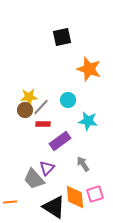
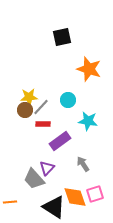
orange diamond: rotated 15 degrees counterclockwise
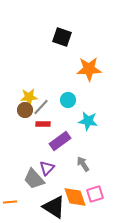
black square: rotated 30 degrees clockwise
orange star: rotated 20 degrees counterclockwise
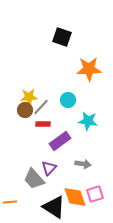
gray arrow: rotated 133 degrees clockwise
purple triangle: moved 2 px right
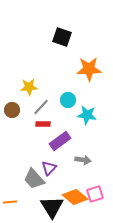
yellow star: moved 10 px up
brown circle: moved 13 px left
cyan star: moved 1 px left, 6 px up
gray arrow: moved 4 px up
orange diamond: rotated 30 degrees counterclockwise
black triangle: moved 2 px left; rotated 25 degrees clockwise
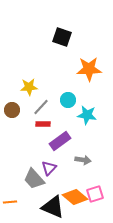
black triangle: moved 1 px right; rotated 35 degrees counterclockwise
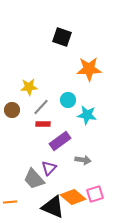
orange diamond: moved 2 px left
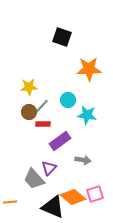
brown circle: moved 17 px right, 2 px down
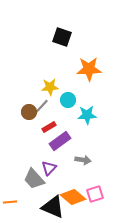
yellow star: moved 21 px right
cyan star: rotated 12 degrees counterclockwise
red rectangle: moved 6 px right, 3 px down; rotated 32 degrees counterclockwise
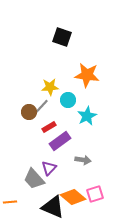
orange star: moved 2 px left, 6 px down; rotated 10 degrees clockwise
cyan star: moved 1 px down; rotated 24 degrees counterclockwise
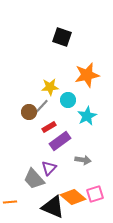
orange star: rotated 20 degrees counterclockwise
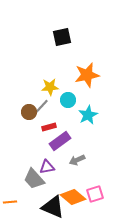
black square: rotated 30 degrees counterclockwise
cyan star: moved 1 px right, 1 px up
red rectangle: rotated 16 degrees clockwise
gray arrow: moved 6 px left; rotated 147 degrees clockwise
purple triangle: moved 2 px left, 1 px up; rotated 35 degrees clockwise
